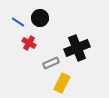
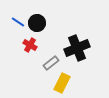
black circle: moved 3 px left, 5 px down
red cross: moved 1 px right, 2 px down
gray rectangle: rotated 14 degrees counterclockwise
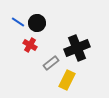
yellow rectangle: moved 5 px right, 3 px up
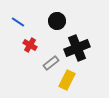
black circle: moved 20 px right, 2 px up
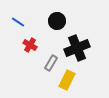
gray rectangle: rotated 21 degrees counterclockwise
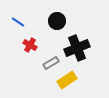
gray rectangle: rotated 28 degrees clockwise
yellow rectangle: rotated 30 degrees clockwise
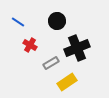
yellow rectangle: moved 2 px down
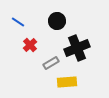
red cross: rotated 16 degrees clockwise
yellow rectangle: rotated 30 degrees clockwise
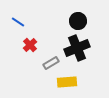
black circle: moved 21 px right
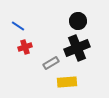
blue line: moved 4 px down
red cross: moved 5 px left, 2 px down; rotated 24 degrees clockwise
